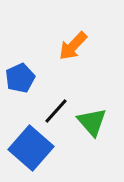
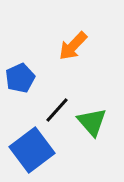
black line: moved 1 px right, 1 px up
blue square: moved 1 px right, 2 px down; rotated 12 degrees clockwise
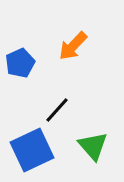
blue pentagon: moved 15 px up
green triangle: moved 1 px right, 24 px down
blue square: rotated 12 degrees clockwise
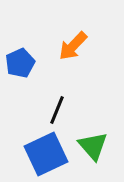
black line: rotated 20 degrees counterclockwise
blue square: moved 14 px right, 4 px down
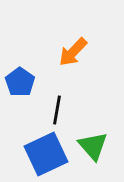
orange arrow: moved 6 px down
blue pentagon: moved 19 px down; rotated 12 degrees counterclockwise
black line: rotated 12 degrees counterclockwise
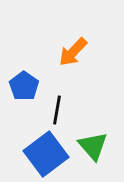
blue pentagon: moved 4 px right, 4 px down
blue square: rotated 12 degrees counterclockwise
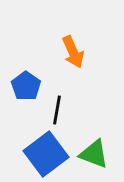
orange arrow: rotated 68 degrees counterclockwise
blue pentagon: moved 2 px right
green triangle: moved 1 px right, 8 px down; rotated 28 degrees counterclockwise
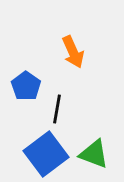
black line: moved 1 px up
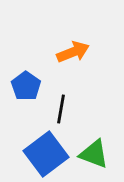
orange arrow: rotated 88 degrees counterclockwise
black line: moved 4 px right
